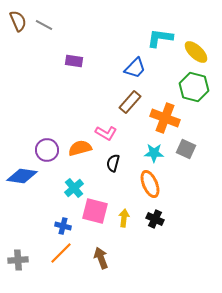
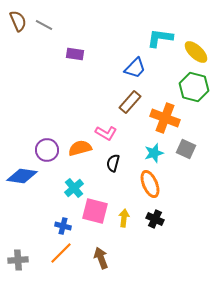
purple rectangle: moved 1 px right, 7 px up
cyan star: rotated 18 degrees counterclockwise
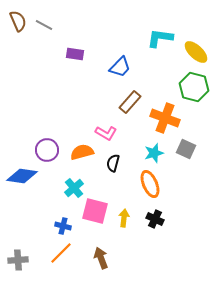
blue trapezoid: moved 15 px left, 1 px up
orange semicircle: moved 2 px right, 4 px down
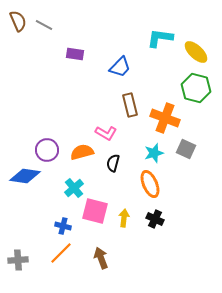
green hexagon: moved 2 px right, 1 px down
brown rectangle: moved 3 px down; rotated 55 degrees counterclockwise
blue diamond: moved 3 px right
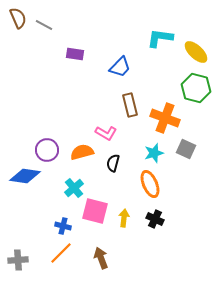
brown semicircle: moved 3 px up
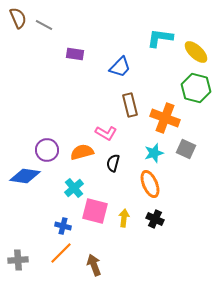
brown arrow: moved 7 px left, 7 px down
